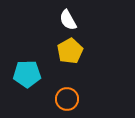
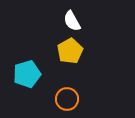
white semicircle: moved 4 px right, 1 px down
cyan pentagon: rotated 16 degrees counterclockwise
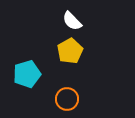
white semicircle: rotated 15 degrees counterclockwise
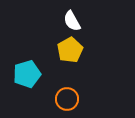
white semicircle: rotated 15 degrees clockwise
yellow pentagon: moved 1 px up
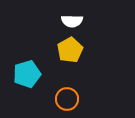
white semicircle: rotated 60 degrees counterclockwise
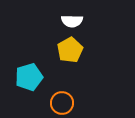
cyan pentagon: moved 2 px right, 3 px down
orange circle: moved 5 px left, 4 px down
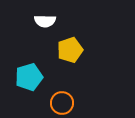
white semicircle: moved 27 px left
yellow pentagon: rotated 10 degrees clockwise
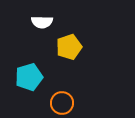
white semicircle: moved 3 px left, 1 px down
yellow pentagon: moved 1 px left, 3 px up
